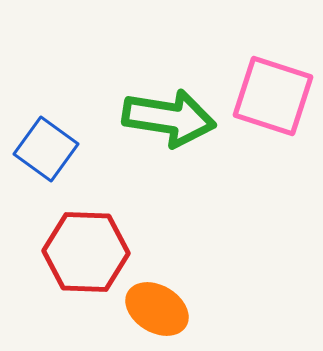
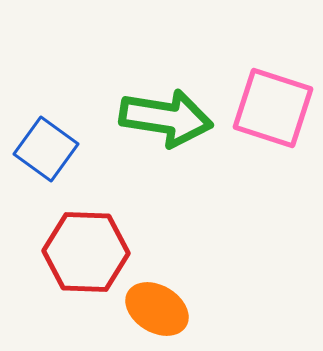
pink square: moved 12 px down
green arrow: moved 3 px left
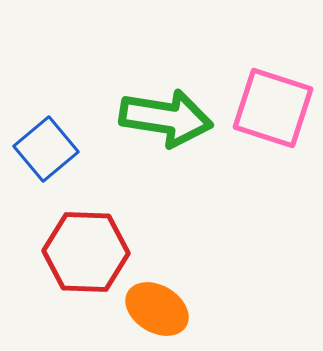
blue square: rotated 14 degrees clockwise
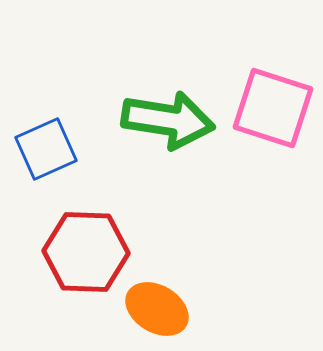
green arrow: moved 2 px right, 2 px down
blue square: rotated 16 degrees clockwise
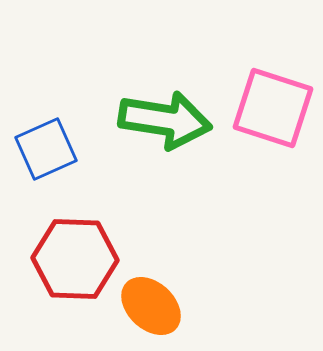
green arrow: moved 3 px left
red hexagon: moved 11 px left, 7 px down
orange ellipse: moved 6 px left, 3 px up; rotated 12 degrees clockwise
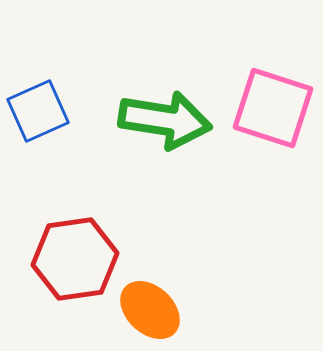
blue square: moved 8 px left, 38 px up
red hexagon: rotated 10 degrees counterclockwise
orange ellipse: moved 1 px left, 4 px down
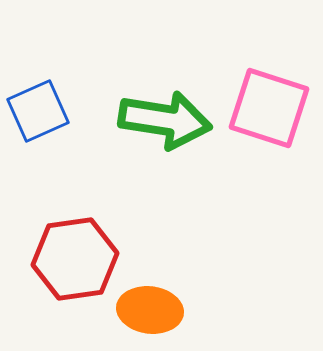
pink square: moved 4 px left
orange ellipse: rotated 36 degrees counterclockwise
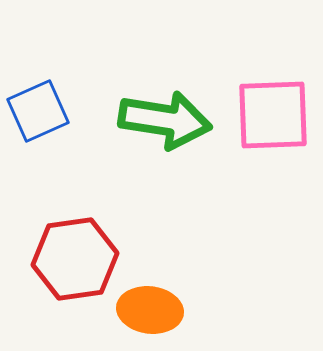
pink square: moved 4 px right, 7 px down; rotated 20 degrees counterclockwise
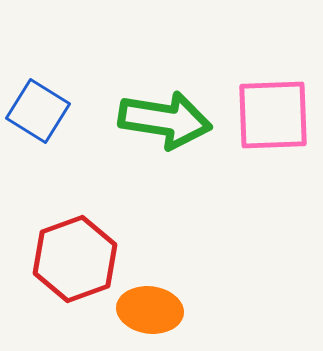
blue square: rotated 34 degrees counterclockwise
red hexagon: rotated 12 degrees counterclockwise
